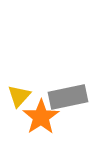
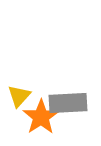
gray rectangle: moved 6 px down; rotated 9 degrees clockwise
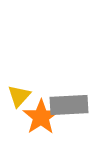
gray rectangle: moved 1 px right, 2 px down
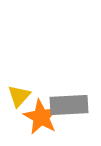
orange star: rotated 9 degrees counterclockwise
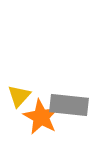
gray rectangle: rotated 9 degrees clockwise
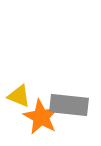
yellow triangle: rotated 50 degrees counterclockwise
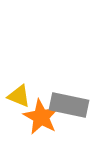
gray rectangle: rotated 6 degrees clockwise
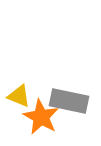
gray rectangle: moved 4 px up
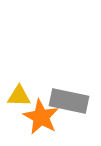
yellow triangle: rotated 20 degrees counterclockwise
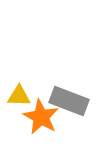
gray rectangle: rotated 9 degrees clockwise
